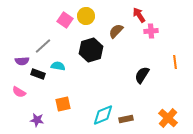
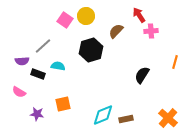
orange line: rotated 24 degrees clockwise
purple star: moved 6 px up
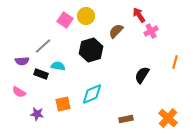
pink cross: rotated 24 degrees counterclockwise
black rectangle: moved 3 px right
cyan diamond: moved 11 px left, 21 px up
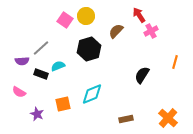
gray line: moved 2 px left, 2 px down
black hexagon: moved 2 px left, 1 px up
cyan semicircle: rotated 32 degrees counterclockwise
purple star: rotated 16 degrees clockwise
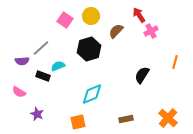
yellow circle: moved 5 px right
black rectangle: moved 2 px right, 2 px down
orange square: moved 15 px right, 18 px down
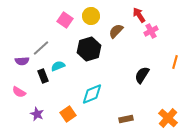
black rectangle: rotated 48 degrees clockwise
orange square: moved 10 px left, 8 px up; rotated 21 degrees counterclockwise
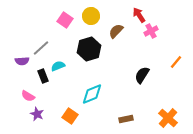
orange line: moved 1 px right; rotated 24 degrees clockwise
pink semicircle: moved 9 px right, 4 px down
orange square: moved 2 px right, 2 px down; rotated 21 degrees counterclockwise
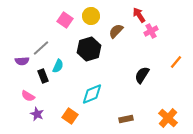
cyan semicircle: rotated 136 degrees clockwise
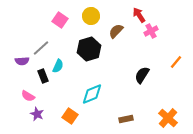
pink square: moved 5 px left
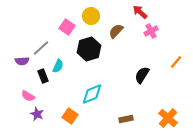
red arrow: moved 1 px right, 3 px up; rotated 14 degrees counterclockwise
pink square: moved 7 px right, 7 px down
